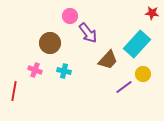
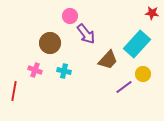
purple arrow: moved 2 px left, 1 px down
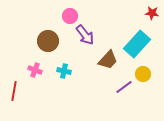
purple arrow: moved 1 px left, 1 px down
brown circle: moved 2 px left, 2 px up
